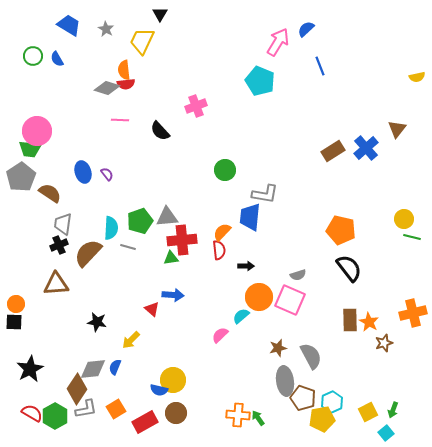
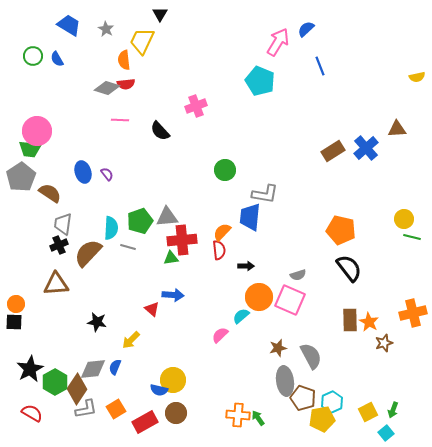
orange semicircle at (124, 70): moved 10 px up
brown triangle at (397, 129): rotated 48 degrees clockwise
green hexagon at (55, 416): moved 34 px up
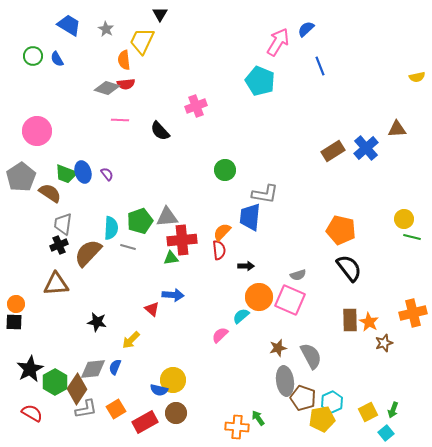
green trapezoid at (30, 149): moved 36 px right, 25 px down; rotated 15 degrees clockwise
orange cross at (238, 415): moved 1 px left, 12 px down
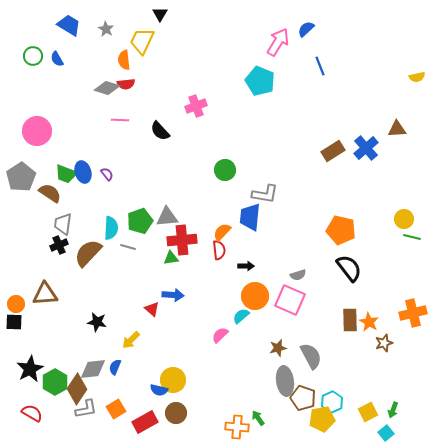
brown triangle at (56, 284): moved 11 px left, 10 px down
orange circle at (259, 297): moved 4 px left, 1 px up
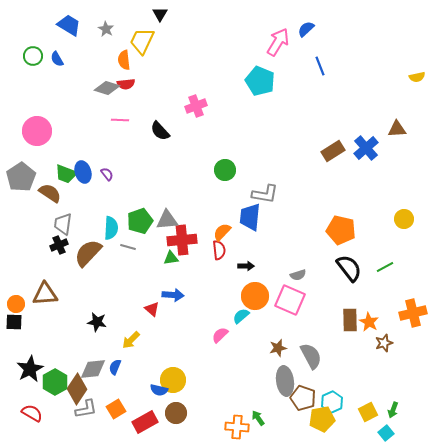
gray triangle at (167, 217): moved 3 px down
green line at (412, 237): moved 27 px left, 30 px down; rotated 42 degrees counterclockwise
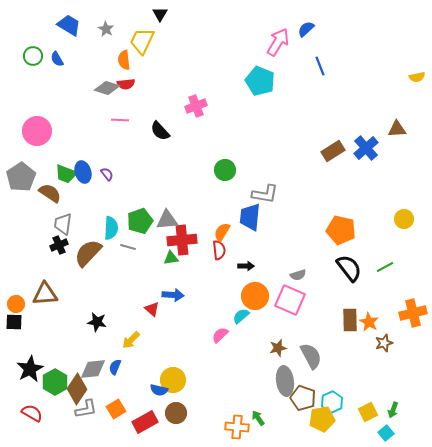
orange semicircle at (222, 232): rotated 12 degrees counterclockwise
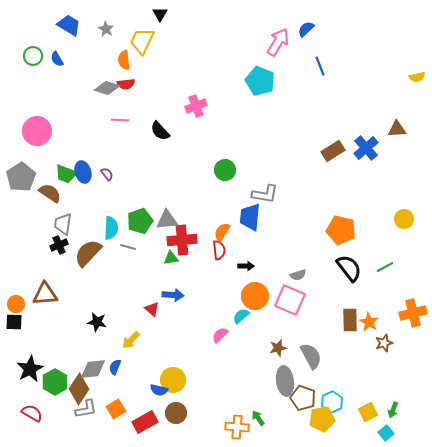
brown diamond at (77, 389): moved 2 px right
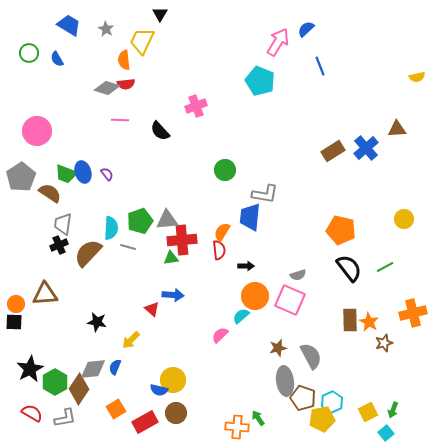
green circle at (33, 56): moved 4 px left, 3 px up
gray L-shape at (86, 409): moved 21 px left, 9 px down
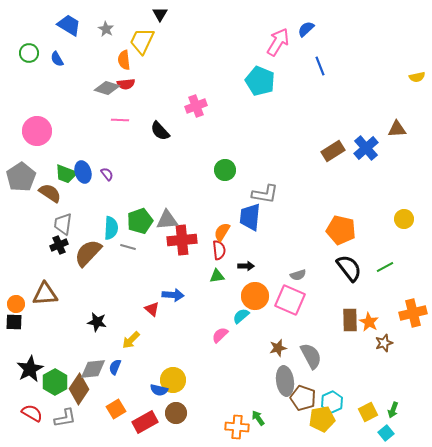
green triangle at (171, 258): moved 46 px right, 18 px down
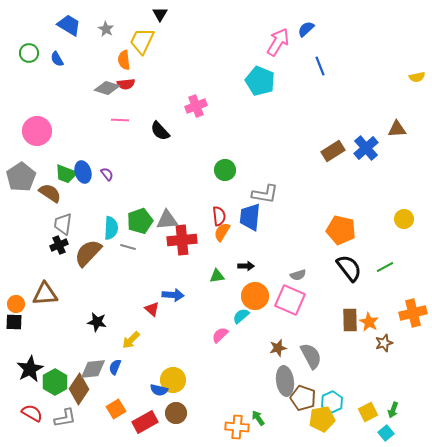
red semicircle at (219, 250): moved 34 px up
